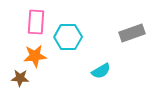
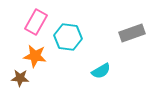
pink rectangle: rotated 25 degrees clockwise
cyan hexagon: rotated 8 degrees clockwise
orange star: rotated 15 degrees clockwise
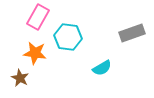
pink rectangle: moved 2 px right, 5 px up
orange star: moved 3 px up
cyan semicircle: moved 1 px right, 3 px up
brown star: rotated 24 degrees clockwise
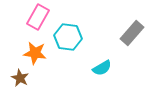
gray rectangle: rotated 30 degrees counterclockwise
